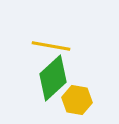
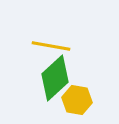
green diamond: moved 2 px right
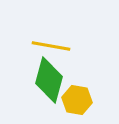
green diamond: moved 6 px left, 2 px down; rotated 33 degrees counterclockwise
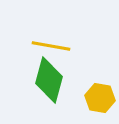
yellow hexagon: moved 23 px right, 2 px up
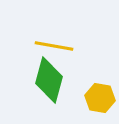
yellow line: moved 3 px right
